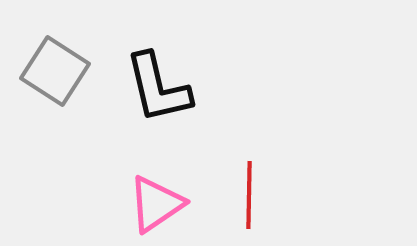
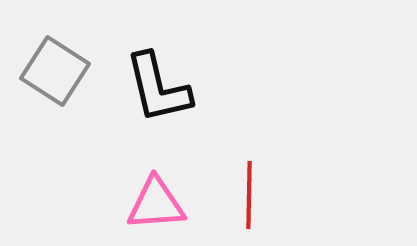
pink triangle: rotated 30 degrees clockwise
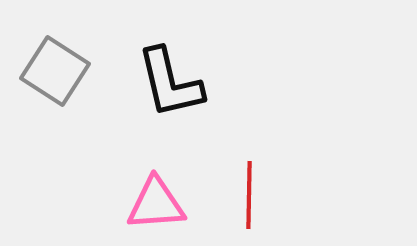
black L-shape: moved 12 px right, 5 px up
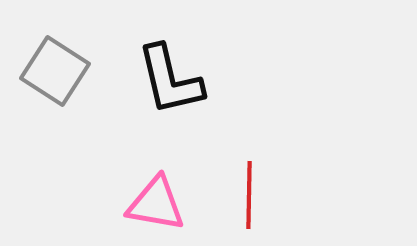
black L-shape: moved 3 px up
pink triangle: rotated 14 degrees clockwise
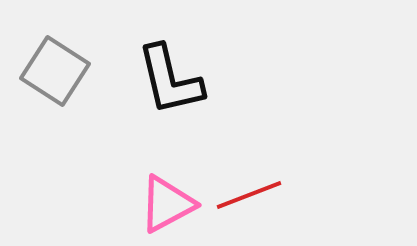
red line: rotated 68 degrees clockwise
pink triangle: moved 11 px right; rotated 38 degrees counterclockwise
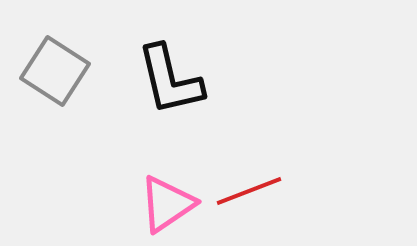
red line: moved 4 px up
pink triangle: rotated 6 degrees counterclockwise
